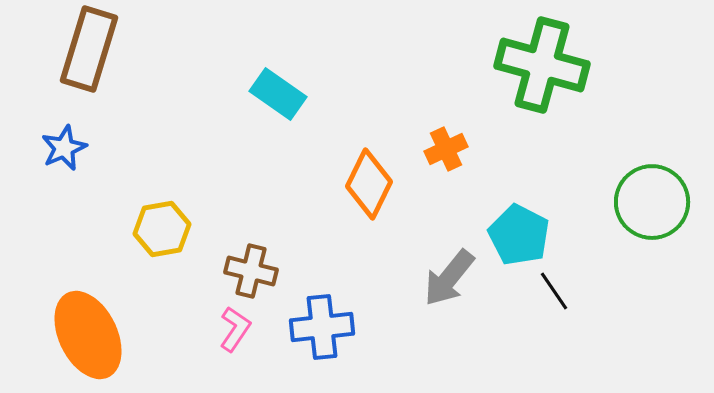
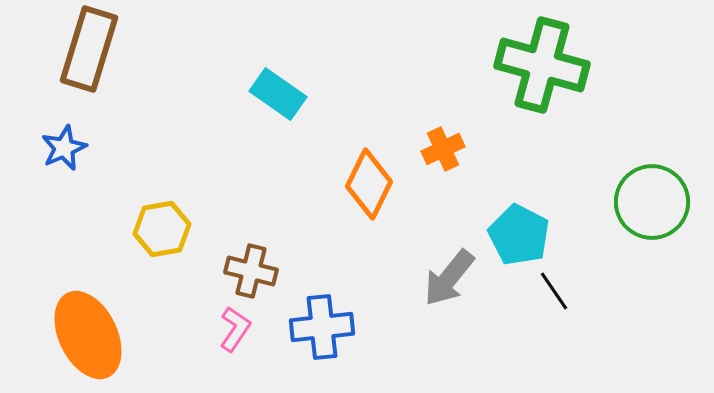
orange cross: moved 3 px left
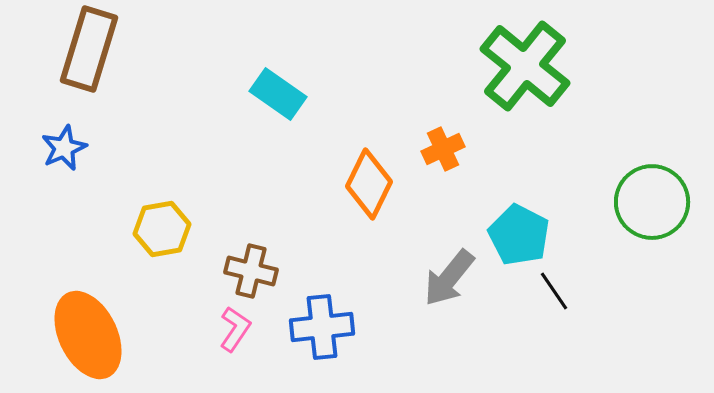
green cross: moved 17 px left, 1 px down; rotated 24 degrees clockwise
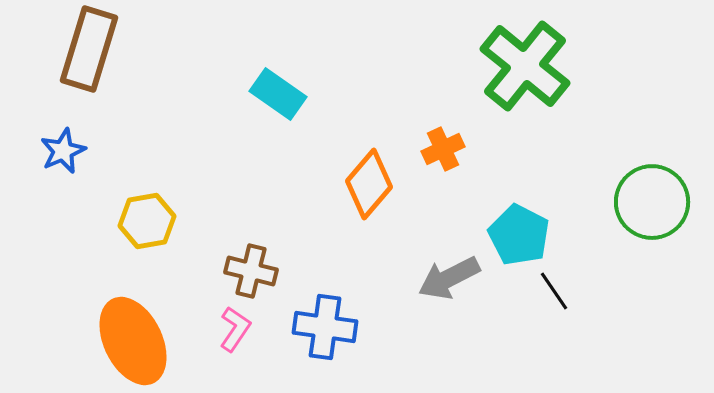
blue star: moved 1 px left, 3 px down
orange diamond: rotated 14 degrees clockwise
yellow hexagon: moved 15 px left, 8 px up
gray arrow: rotated 24 degrees clockwise
blue cross: moved 3 px right; rotated 14 degrees clockwise
orange ellipse: moved 45 px right, 6 px down
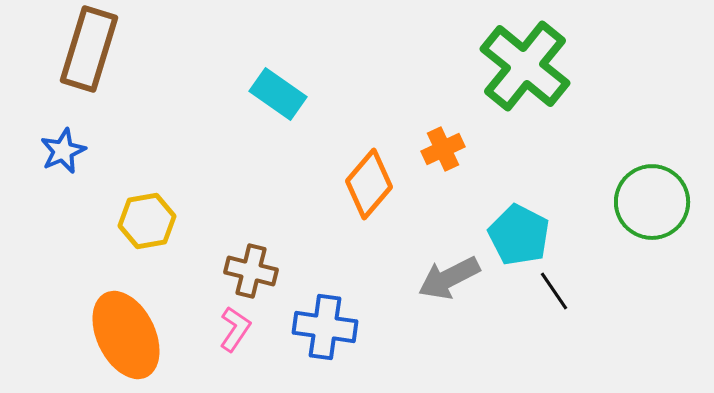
orange ellipse: moved 7 px left, 6 px up
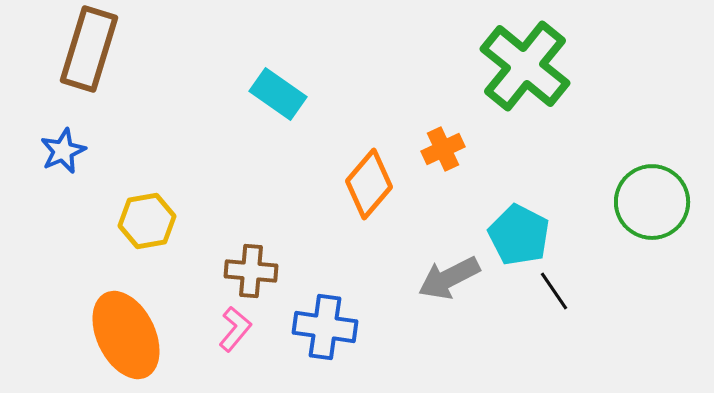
brown cross: rotated 9 degrees counterclockwise
pink L-shape: rotated 6 degrees clockwise
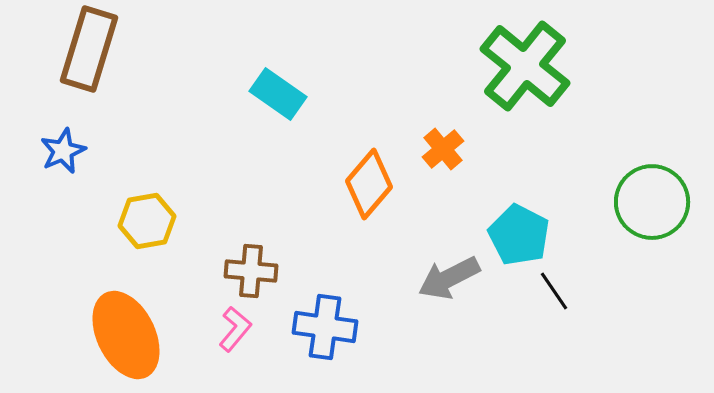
orange cross: rotated 15 degrees counterclockwise
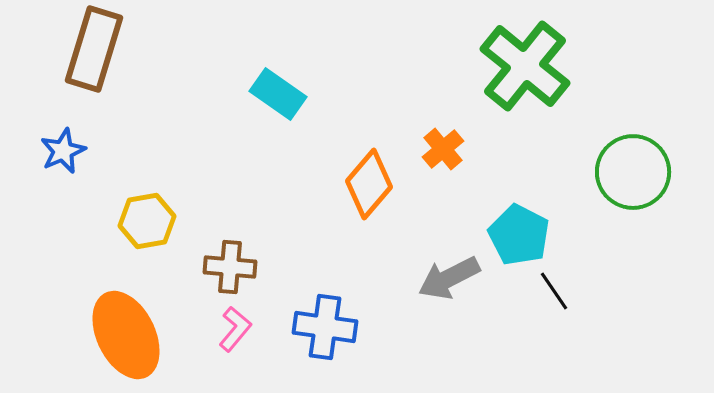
brown rectangle: moved 5 px right
green circle: moved 19 px left, 30 px up
brown cross: moved 21 px left, 4 px up
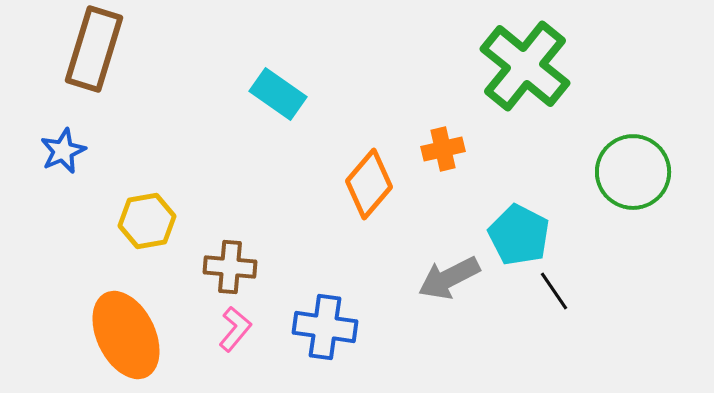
orange cross: rotated 27 degrees clockwise
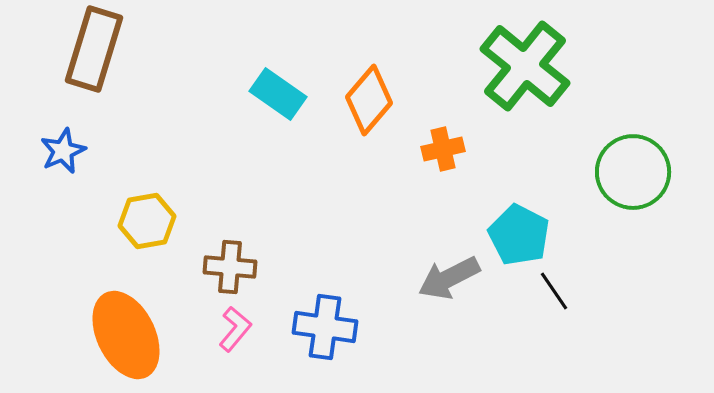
orange diamond: moved 84 px up
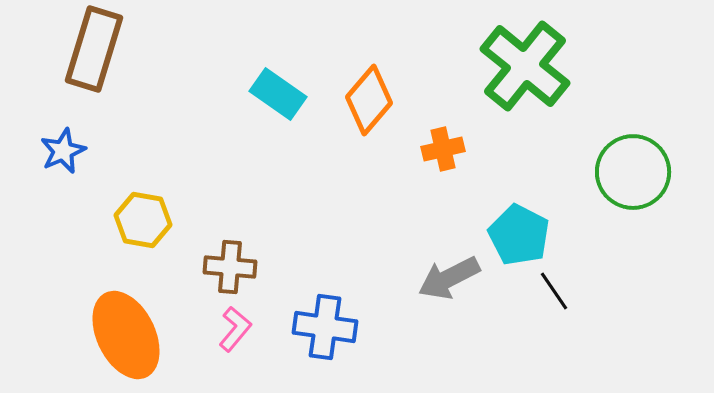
yellow hexagon: moved 4 px left, 1 px up; rotated 20 degrees clockwise
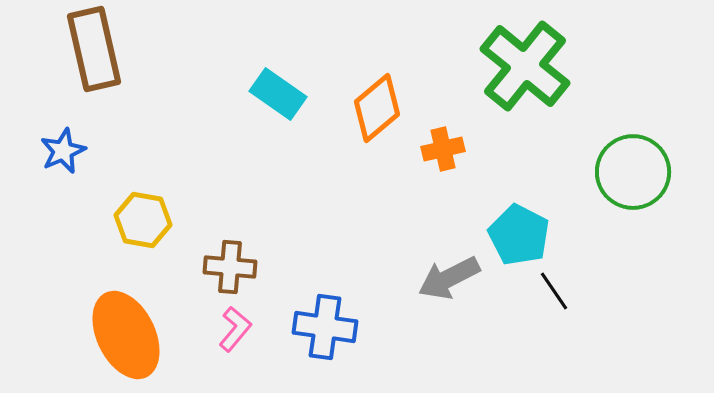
brown rectangle: rotated 30 degrees counterclockwise
orange diamond: moved 8 px right, 8 px down; rotated 10 degrees clockwise
